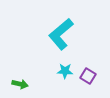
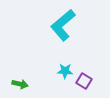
cyan L-shape: moved 2 px right, 9 px up
purple square: moved 4 px left, 5 px down
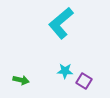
cyan L-shape: moved 2 px left, 2 px up
green arrow: moved 1 px right, 4 px up
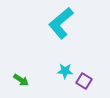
green arrow: rotated 21 degrees clockwise
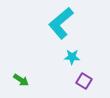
cyan star: moved 7 px right, 14 px up
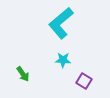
cyan star: moved 9 px left, 3 px down
green arrow: moved 2 px right, 6 px up; rotated 21 degrees clockwise
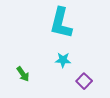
cyan L-shape: rotated 36 degrees counterclockwise
purple square: rotated 14 degrees clockwise
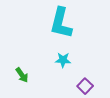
green arrow: moved 1 px left, 1 px down
purple square: moved 1 px right, 5 px down
